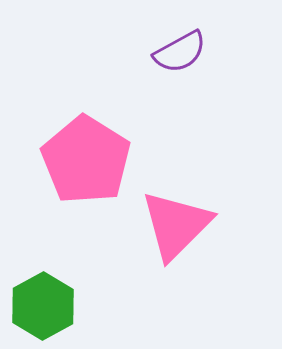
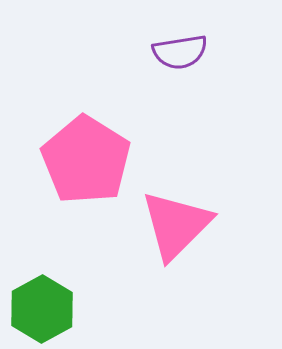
purple semicircle: rotated 20 degrees clockwise
green hexagon: moved 1 px left, 3 px down
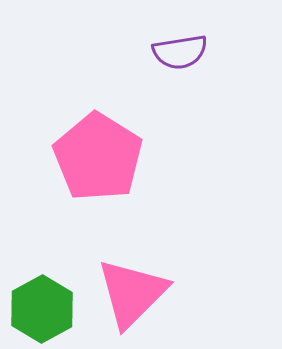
pink pentagon: moved 12 px right, 3 px up
pink triangle: moved 44 px left, 68 px down
